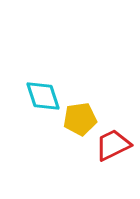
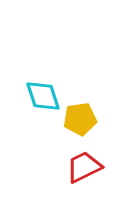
red trapezoid: moved 29 px left, 22 px down
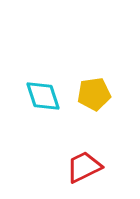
yellow pentagon: moved 14 px right, 25 px up
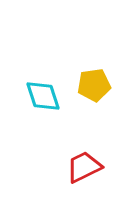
yellow pentagon: moved 9 px up
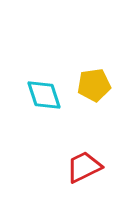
cyan diamond: moved 1 px right, 1 px up
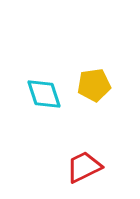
cyan diamond: moved 1 px up
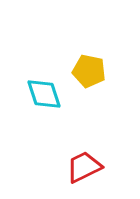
yellow pentagon: moved 5 px left, 14 px up; rotated 20 degrees clockwise
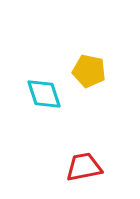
red trapezoid: rotated 15 degrees clockwise
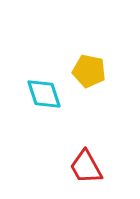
red trapezoid: moved 2 px right; rotated 108 degrees counterclockwise
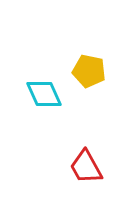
cyan diamond: rotated 6 degrees counterclockwise
